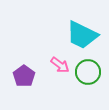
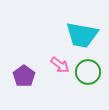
cyan trapezoid: rotated 16 degrees counterclockwise
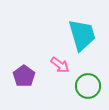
cyan trapezoid: rotated 116 degrees counterclockwise
green circle: moved 14 px down
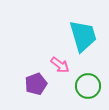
cyan trapezoid: moved 1 px right, 1 px down
purple pentagon: moved 12 px right, 8 px down; rotated 15 degrees clockwise
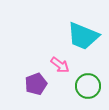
cyan trapezoid: rotated 128 degrees clockwise
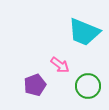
cyan trapezoid: moved 1 px right, 4 px up
purple pentagon: moved 1 px left, 1 px down
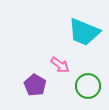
purple pentagon: rotated 20 degrees counterclockwise
